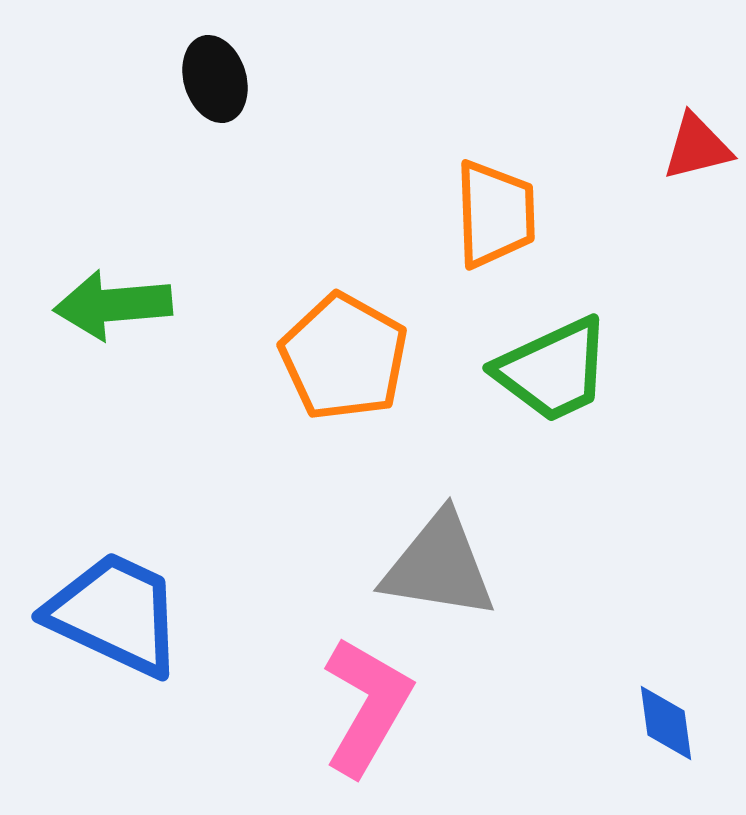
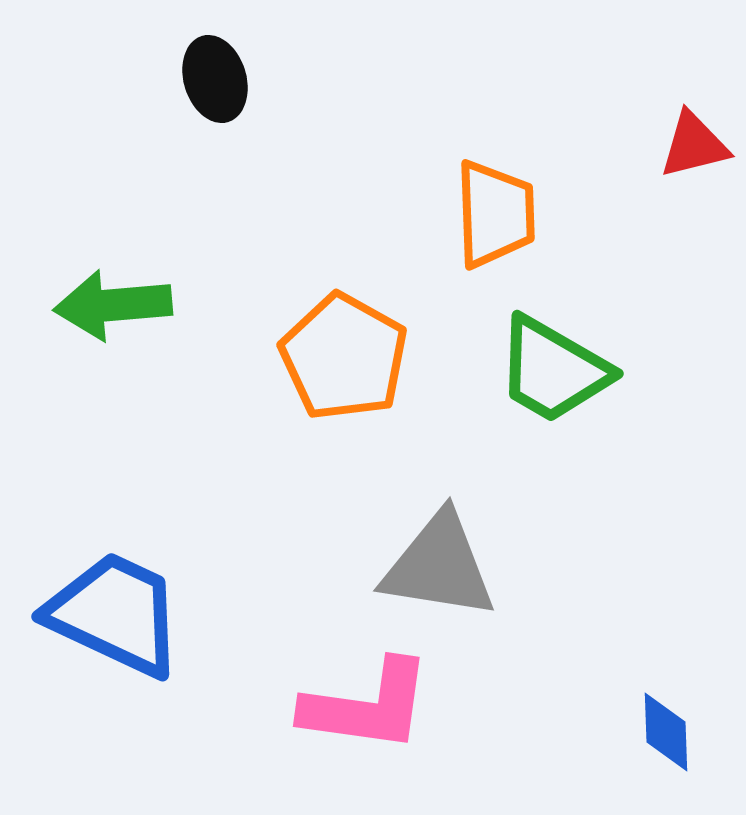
red triangle: moved 3 px left, 2 px up
green trapezoid: rotated 55 degrees clockwise
pink L-shape: rotated 68 degrees clockwise
blue diamond: moved 9 px down; rotated 6 degrees clockwise
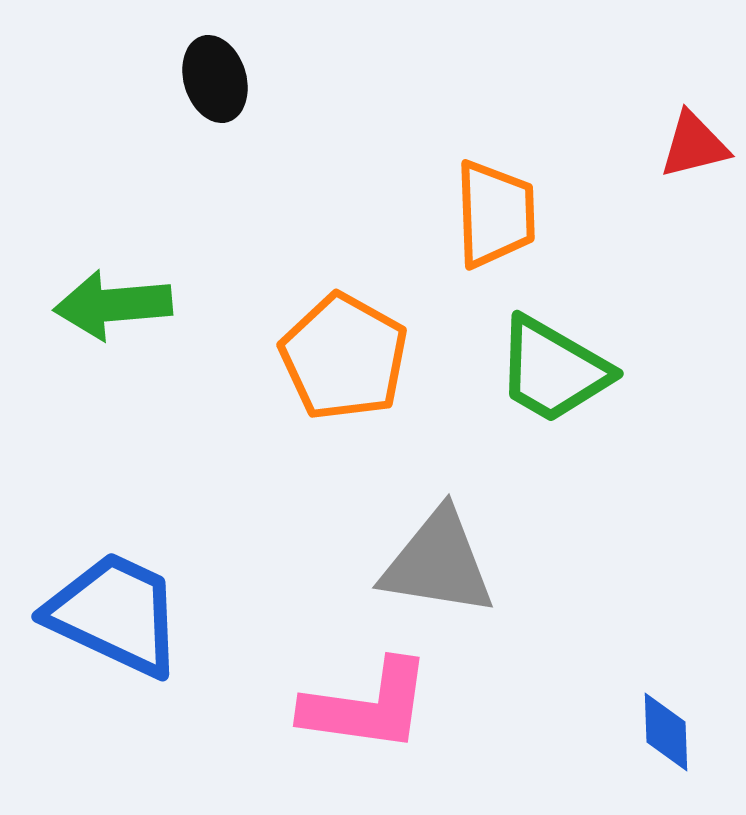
gray triangle: moved 1 px left, 3 px up
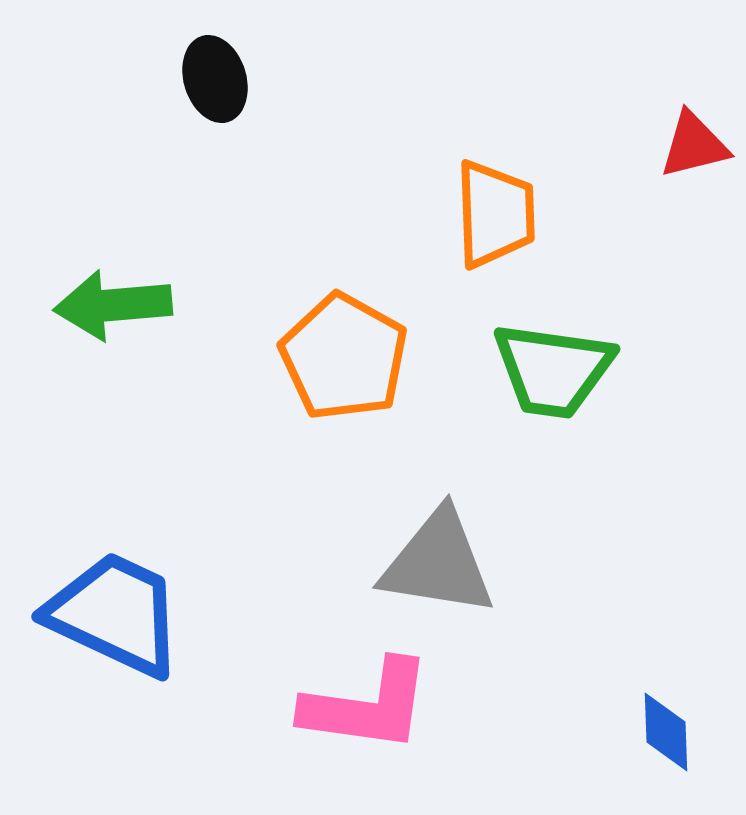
green trapezoid: rotated 22 degrees counterclockwise
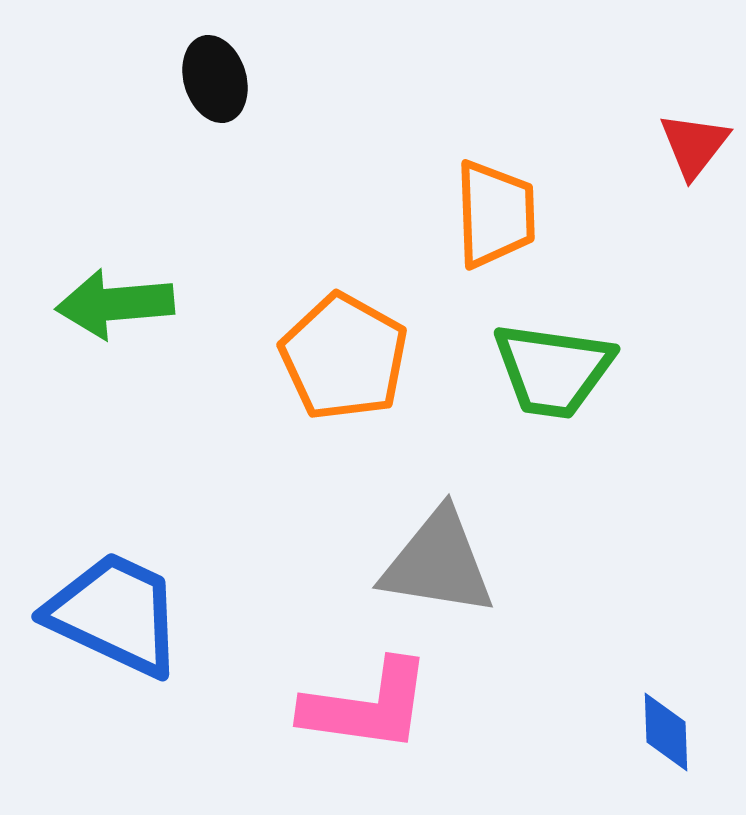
red triangle: rotated 38 degrees counterclockwise
green arrow: moved 2 px right, 1 px up
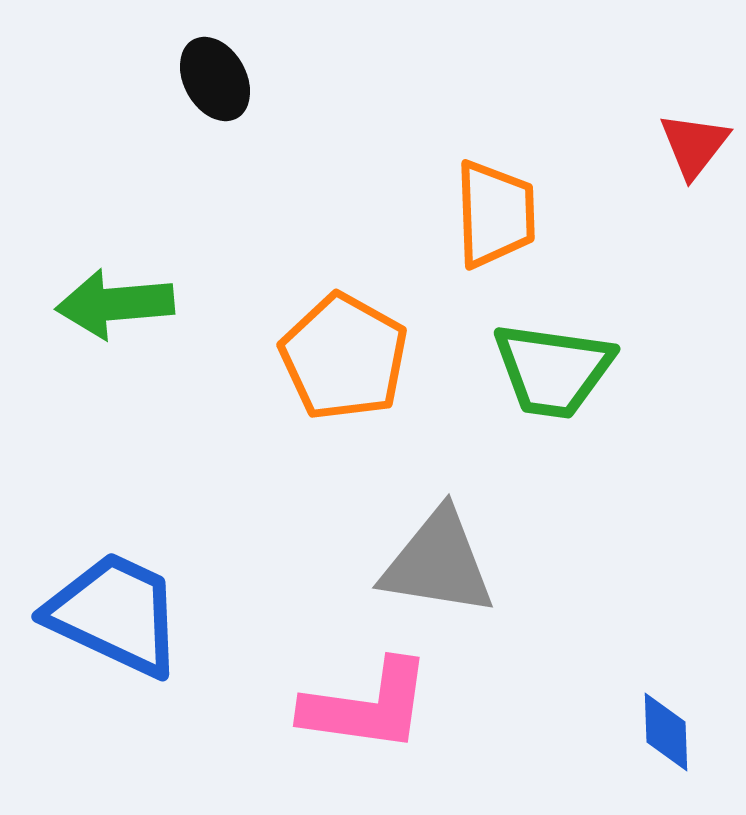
black ellipse: rotated 12 degrees counterclockwise
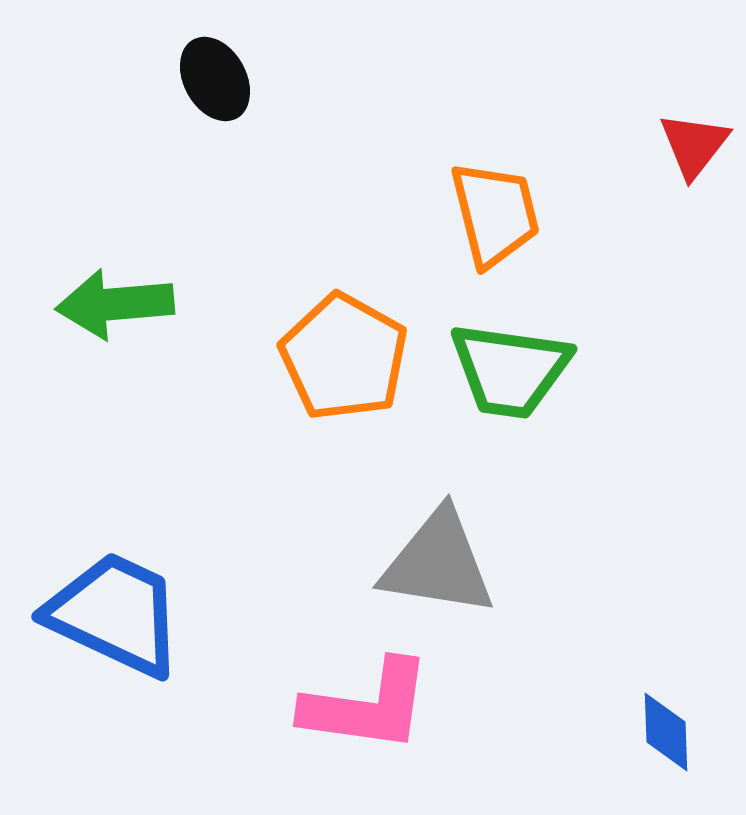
orange trapezoid: rotated 12 degrees counterclockwise
green trapezoid: moved 43 px left
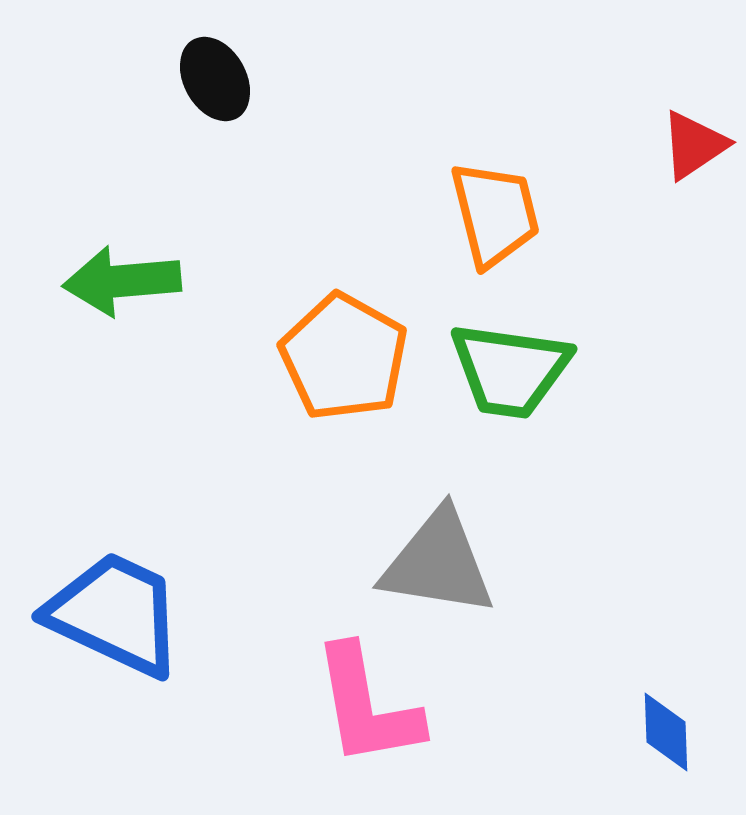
red triangle: rotated 18 degrees clockwise
green arrow: moved 7 px right, 23 px up
pink L-shape: rotated 72 degrees clockwise
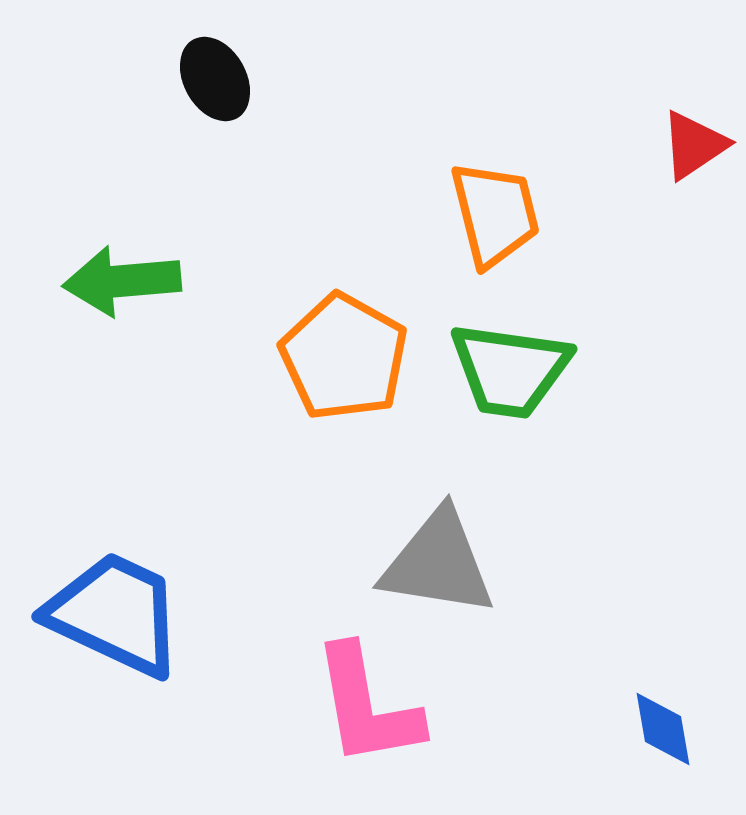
blue diamond: moved 3 px left, 3 px up; rotated 8 degrees counterclockwise
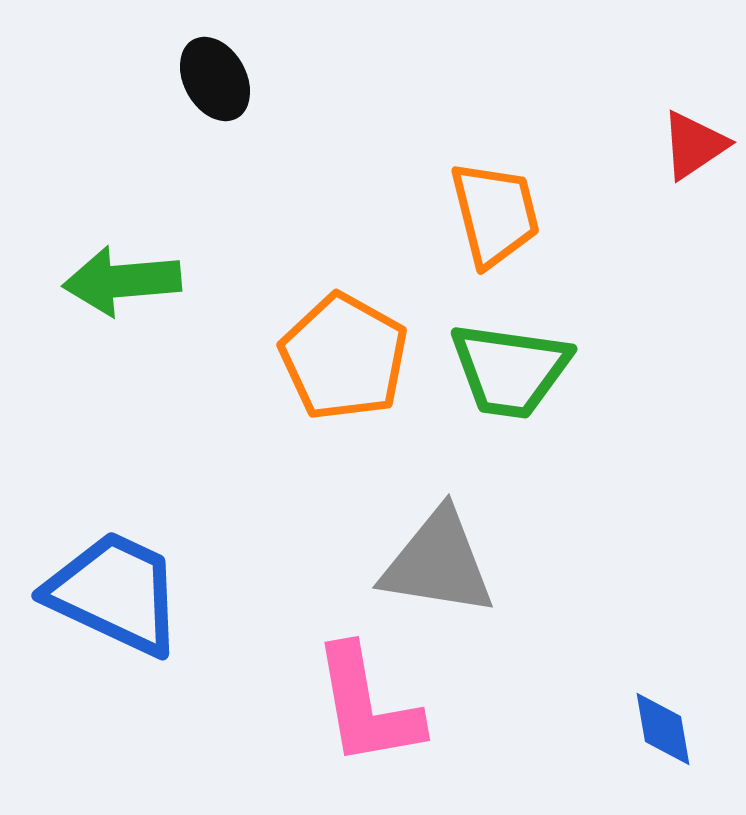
blue trapezoid: moved 21 px up
